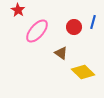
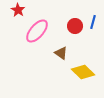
red circle: moved 1 px right, 1 px up
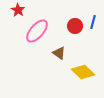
brown triangle: moved 2 px left
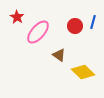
red star: moved 1 px left, 7 px down
pink ellipse: moved 1 px right, 1 px down
brown triangle: moved 2 px down
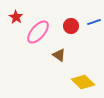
red star: moved 1 px left
blue line: moved 1 px right; rotated 56 degrees clockwise
red circle: moved 4 px left
yellow diamond: moved 10 px down
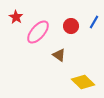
blue line: rotated 40 degrees counterclockwise
